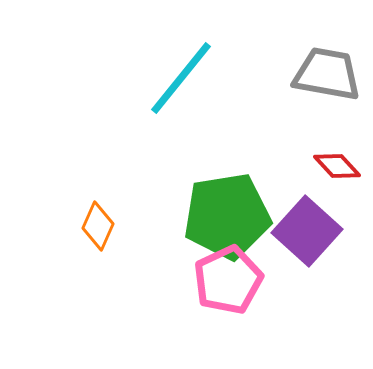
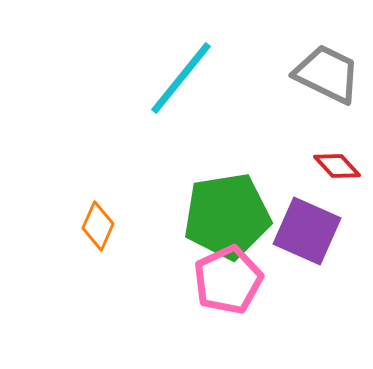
gray trapezoid: rotated 16 degrees clockwise
purple square: rotated 18 degrees counterclockwise
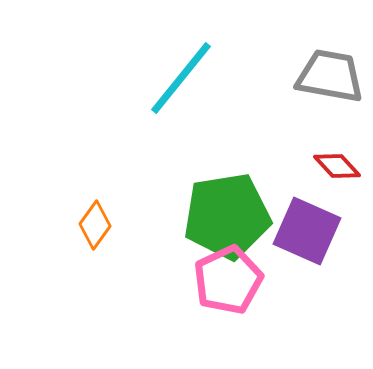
gray trapezoid: moved 3 px right, 2 px down; rotated 16 degrees counterclockwise
orange diamond: moved 3 px left, 1 px up; rotated 12 degrees clockwise
